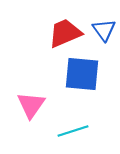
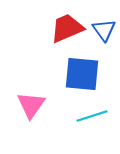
red trapezoid: moved 2 px right, 5 px up
cyan line: moved 19 px right, 15 px up
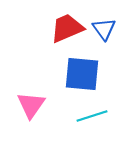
blue triangle: moved 1 px up
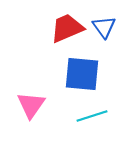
blue triangle: moved 2 px up
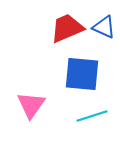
blue triangle: rotated 30 degrees counterclockwise
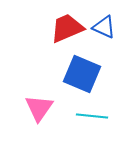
blue square: rotated 18 degrees clockwise
pink triangle: moved 8 px right, 3 px down
cyan line: rotated 24 degrees clockwise
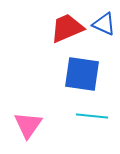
blue triangle: moved 3 px up
blue square: rotated 15 degrees counterclockwise
pink triangle: moved 11 px left, 17 px down
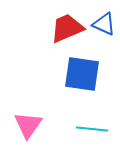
cyan line: moved 13 px down
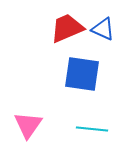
blue triangle: moved 1 px left, 5 px down
